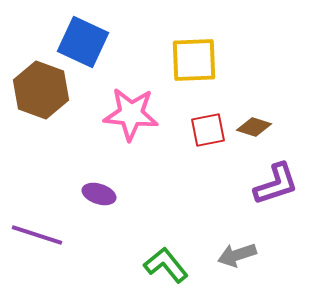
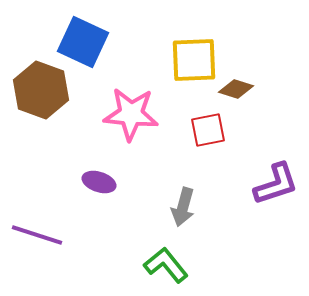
brown diamond: moved 18 px left, 38 px up
purple ellipse: moved 12 px up
gray arrow: moved 54 px left, 48 px up; rotated 57 degrees counterclockwise
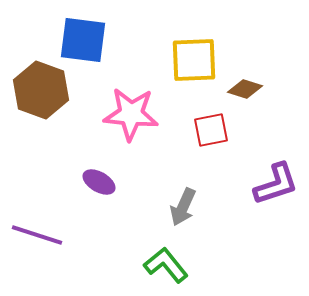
blue square: moved 2 px up; rotated 18 degrees counterclockwise
brown diamond: moved 9 px right
red square: moved 3 px right
purple ellipse: rotated 12 degrees clockwise
gray arrow: rotated 9 degrees clockwise
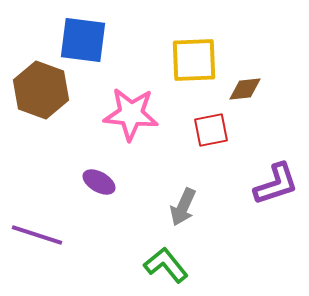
brown diamond: rotated 24 degrees counterclockwise
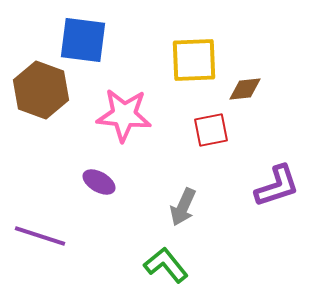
pink star: moved 7 px left, 1 px down
purple L-shape: moved 1 px right, 2 px down
purple line: moved 3 px right, 1 px down
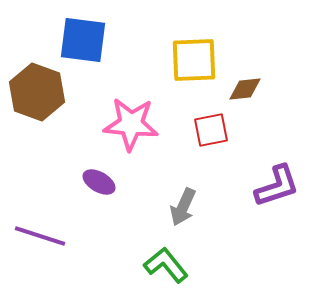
brown hexagon: moved 4 px left, 2 px down
pink star: moved 7 px right, 9 px down
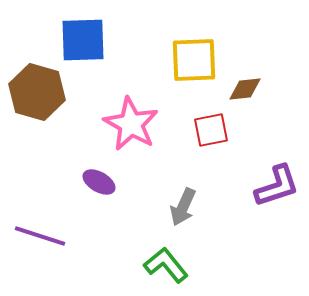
blue square: rotated 9 degrees counterclockwise
brown hexagon: rotated 4 degrees counterclockwise
pink star: rotated 24 degrees clockwise
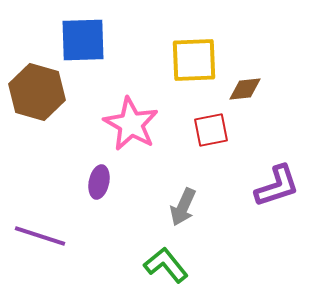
purple ellipse: rotated 72 degrees clockwise
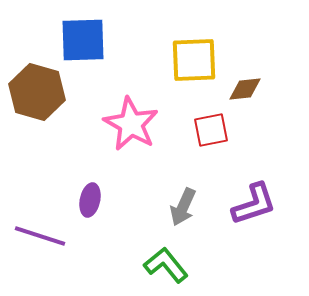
purple ellipse: moved 9 px left, 18 px down
purple L-shape: moved 23 px left, 18 px down
